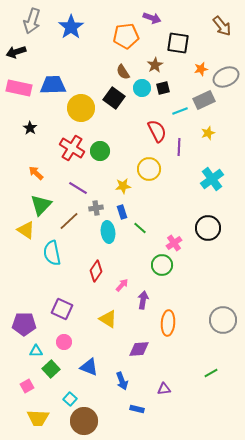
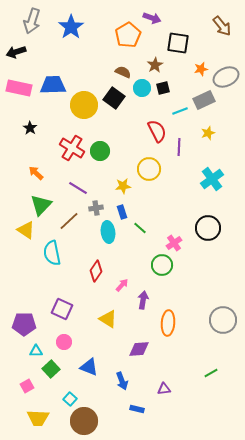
orange pentagon at (126, 36): moved 2 px right, 1 px up; rotated 25 degrees counterclockwise
brown semicircle at (123, 72): rotated 147 degrees clockwise
yellow circle at (81, 108): moved 3 px right, 3 px up
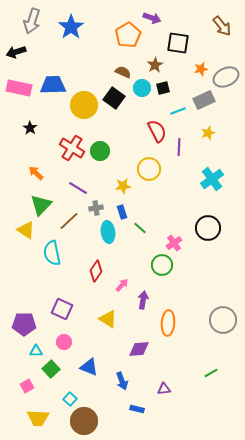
cyan line at (180, 111): moved 2 px left
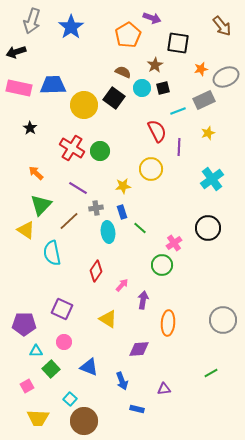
yellow circle at (149, 169): moved 2 px right
